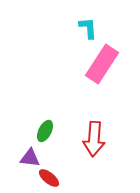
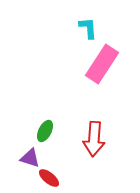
purple triangle: rotated 10 degrees clockwise
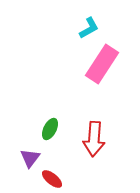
cyan L-shape: moved 1 px right; rotated 65 degrees clockwise
green ellipse: moved 5 px right, 2 px up
purple triangle: rotated 50 degrees clockwise
red ellipse: moved 3 px right, 1 px down
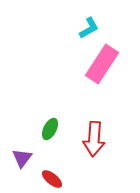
purple triangle: moved 8 px left
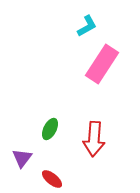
cyan L-shape: moved 2 px left, 2 px up
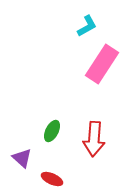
green ellipse: moved 2 px right, 2 px down
purple triangle: rotated 25 degrees counterclockwise
red ellipse: rotated 15 degrees counterclockwise
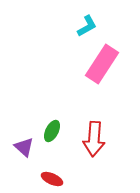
purple triangle: moved 2 px right, 11 px up
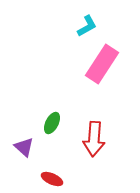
green ellipse: moved 8 px up
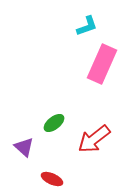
cyan L-shape: rotated 10 degrees clockwise
pink rectangle: rotated 9 degrees counterclockwise
green ellipse: moved 2 px right; rotated 25 degrees clockwise
red arrow: rotated 48 degrees clockwise
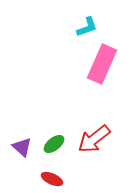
cyan L-shape: moved 1 px down
green ellipse: moved 21 px down
purple triangle: moved 2 px left
